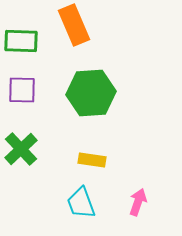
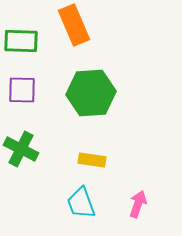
green cross: rotated 20 degrees counterclockwise
pink arrow: moved 2 px down
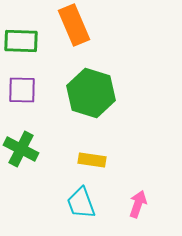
green hexagon: rotated 21 degrees clockwise
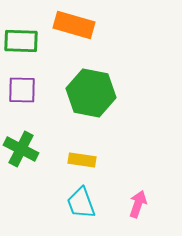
orange rectangle: rotated 51 degrees counterclockwise
green hexagon: rotated 6 degrees counterclockwise
yellow rectangle: moved 10 px left
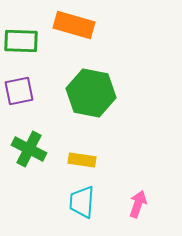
purple square: moved 3 px left, 1 px down; rotated 12 degrees counterclockwise
green cross: moved 8 px right
cyan trapezoid: moved 1 px right, 1 px up; rotated 24 degrees clockwise
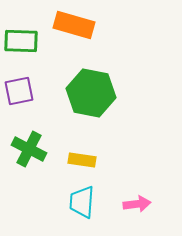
pink arrow: moved 1 px left; rotated 64 degrees clockwise
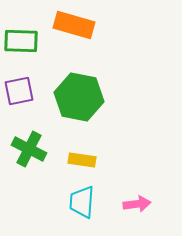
green hexagon: moved 12 px left, 4 px down
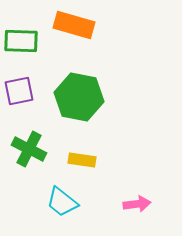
cyan trapezoid: moved 20 px left; rotated 56 degrees counterclockwise
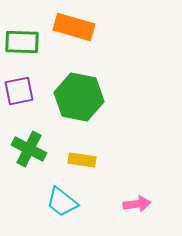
orange rectangle: moved 2 px down
green rectangle: moved 1 px right, 1 px down
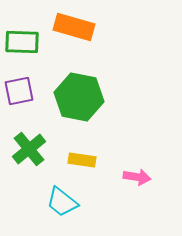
green cross: rotated 24 degrees clockwise
pink arrow: moved 27 px up; rotated 16 degrees clockwise
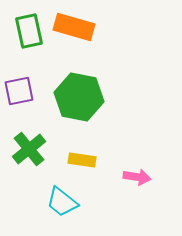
green rectangle: moved 7 px right, 11 px up; rotated 76 degrees clockwise
